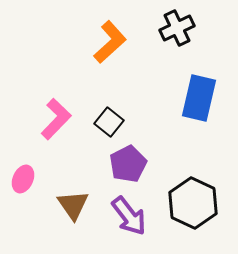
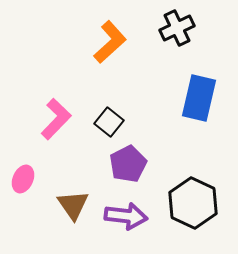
purple arrow: moved 3 px left; rotated 45 degrees counterclockwise
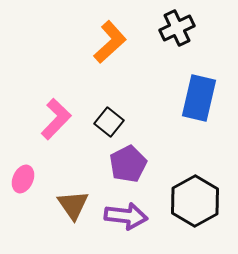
black hexagon: moved 2 px right, 2 px up; rotated 6 degrees clockwise
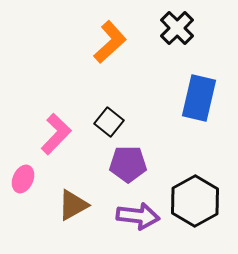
black cross: rotated 20 degrees counterclockwise
pink L-shape: moved 15 px down
purple pentagon: rotated 27 degrees clockwise
brown triangle: rotated 36 degrees clockwise
purple arrow: moved 12 px right
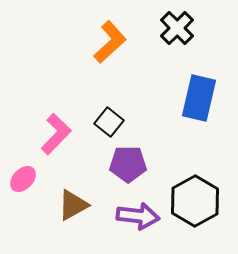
pink ellipse: rotated 20 degrees clockwise
